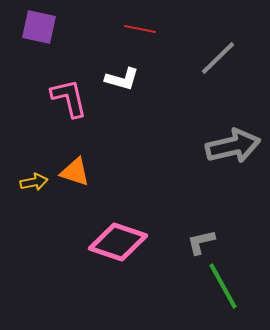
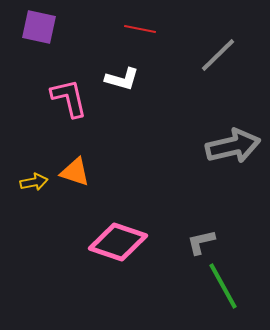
gray line: moved 3 px up
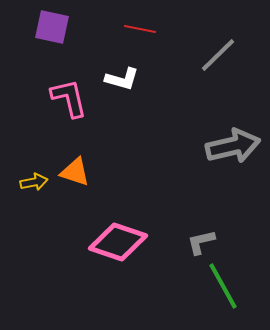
purple square: moved 13 px right
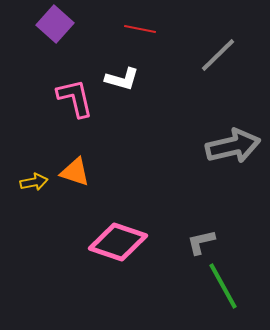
purple square: moved 3 px right, 3 px up; rotated 30 degrees clockwise
pink L-shape: moved 6 px right
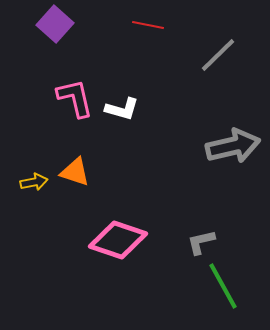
red line: moved 8 px right, 4 px up
white L-shape: moved 30 px down
pink diamond: moved 2 px up
